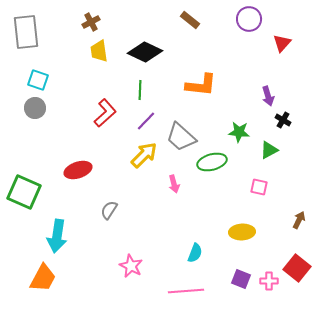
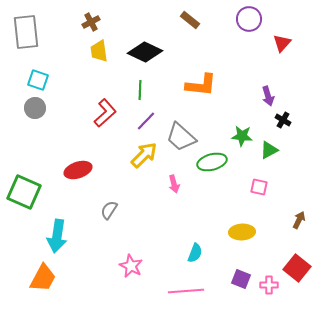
green star: moved 3 px right, 4 px down
pink cross: moved 4 px down
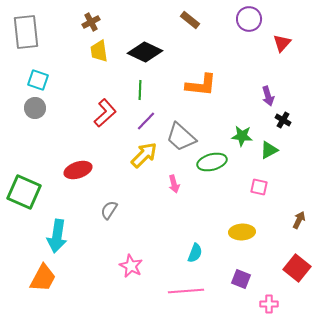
pink cross: moved 19 px down
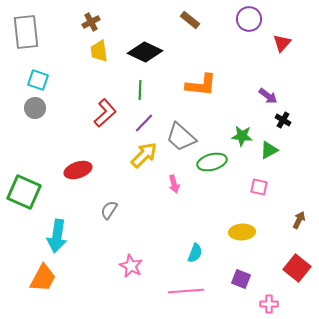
purple arrow: rotated 36 degrees counterclockwise
purple line: moved 2 px left, 2 px down
